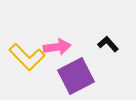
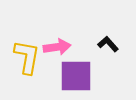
yellow L-shape: rotated 126 degrees counterclockwise
purple square: rotated 27 degrees clockwise
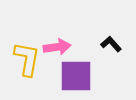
black L-shape: moved 3 px right
yellow L-shape: moved 2 px down
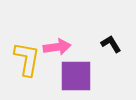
black L-shape: rotated 10 degrees clockwise
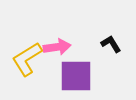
yellow L-shape: rotated 132 degrees counterclockwise
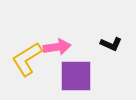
black L-shape: rotated 145 degrees clockwise
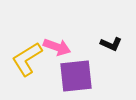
pink arrow: rotated 28 degrees clockwise
purple square: rotated 6 degrees counterclockwise
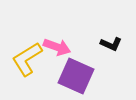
purple square: rotated 30 degrees clockwise
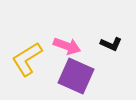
pink arrow: moved 10 px right, 1 px up
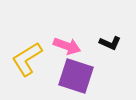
black L-shape: moved 1 px left, 1 px up
purple square: rotated 6 degrees counterclockwise
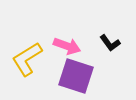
black L-shape: rotated 30 degrees clockwise
